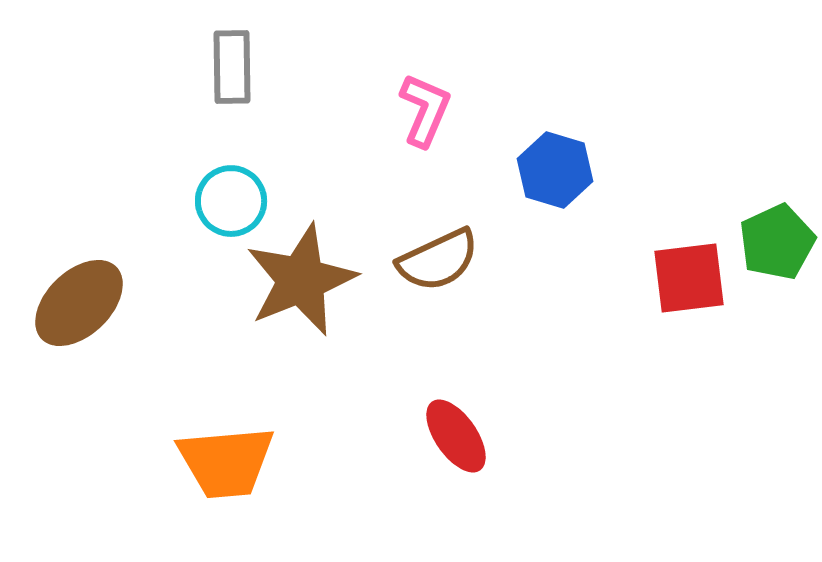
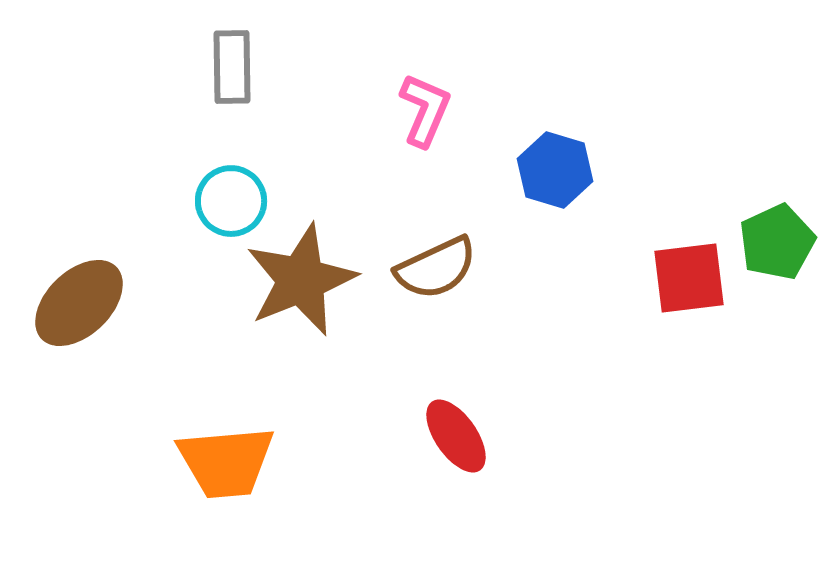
brown semicircle: moved 2 px left, 8 px down
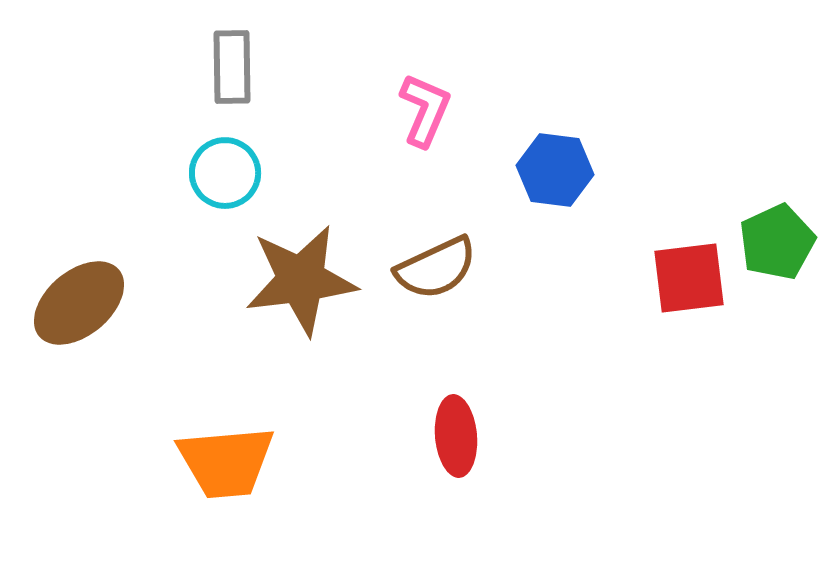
blue hexagon: rotated 10 degrees counterclockwise
cyan circle: moved 6 px left, 28 px up
brown star: rotated 15 degrees clockwise
brown ellipse: rotated 4 degrees clockwise
red ellipse: rotated 30 degrees clockwise
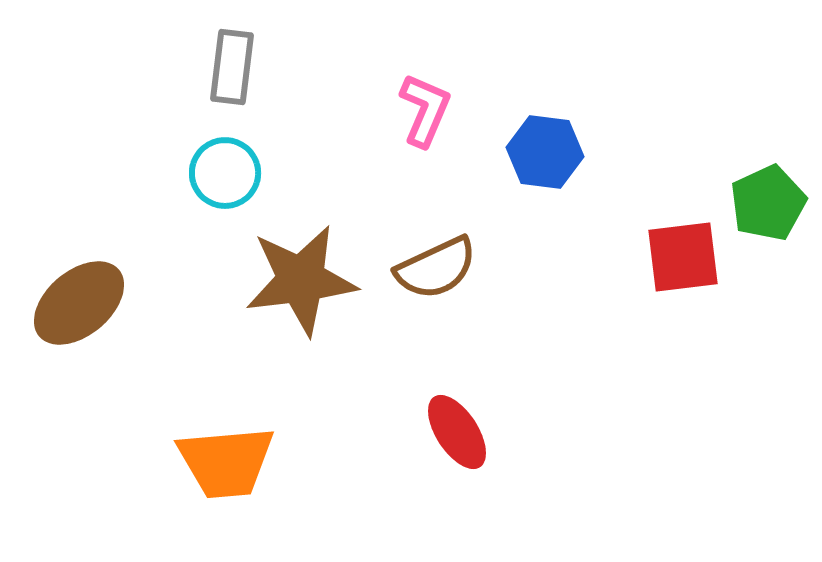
gray rectangle: rotated 8 degrees clockwise
blue hexagon: moved 10 px left, 18 px up
green pentagon: moved 9 px left, 39 px up
red square: moved 6 px left, 21 px up
red ellipse: moved 1 px right, 4 px up; rotated 28 degrees counterclockwise
